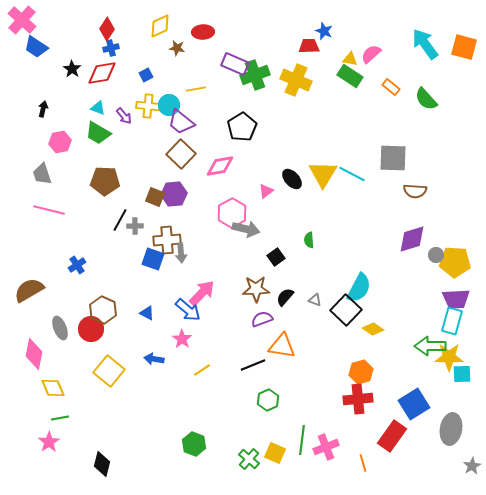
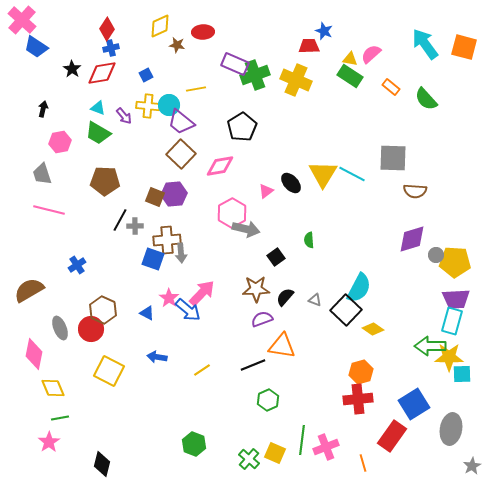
brown star at (177, 48): moved 3 px up
black ellipse at (292, 179): moved 1 px left, 4 px down
pink star at (182, 339): moved 13 px left, 41 px up
blue arrow at (154, 359): moved 3 px right, 2 px up
yellow square at (109, 371): rotated 12 degrees counterclockwise
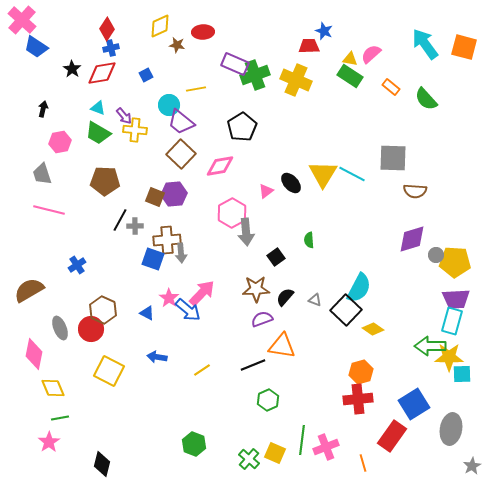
yellow cross at (148, 106): moved 13 px left, 24 px down
gray arrow at (246, 229): moved 3 px down; rotated 72 degrees clockwise
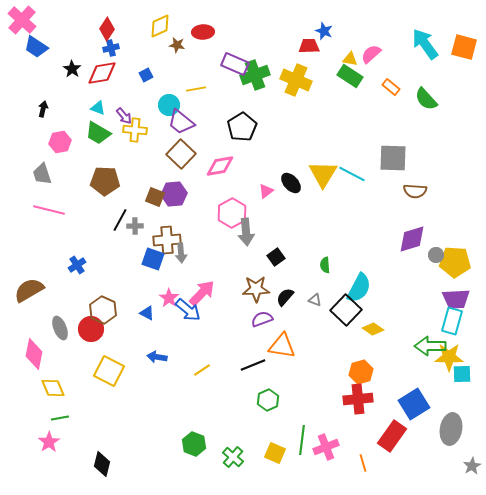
green semicircle at (309, 240): moved 16 px right, 25 px down
green cross at (249, 459): moved 16 px left, 2 px up
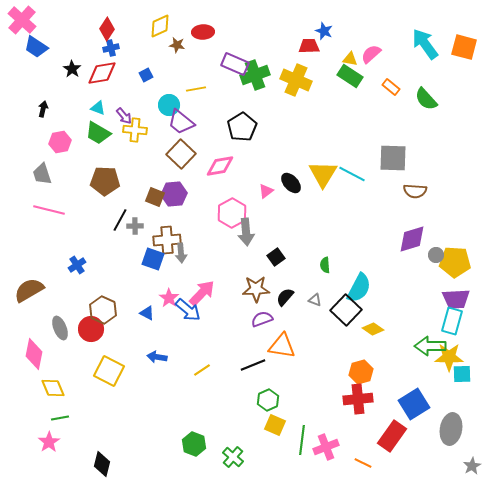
yellow square at (275, 453): moved 28 px up
orange line at (363, 463): rotated 48 degrees counterclockwise
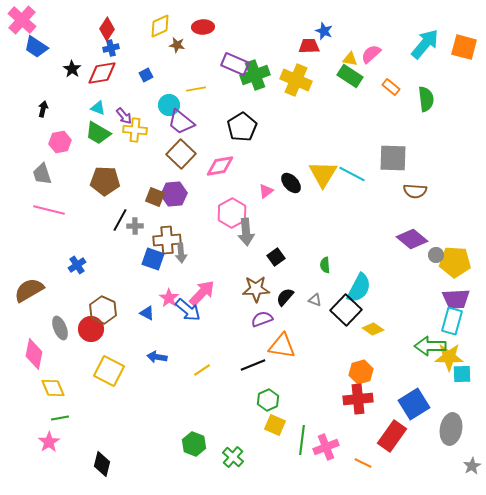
red ellipse at (203, 32): moved 5 px up
cyan arrow at (425, 44): rotated 76 degrees clockwise
green semicircle at (426, 99): rotated 145 degrees counterclockwise
purple diamond at (412, 239): rotated 56 degrees clockwise
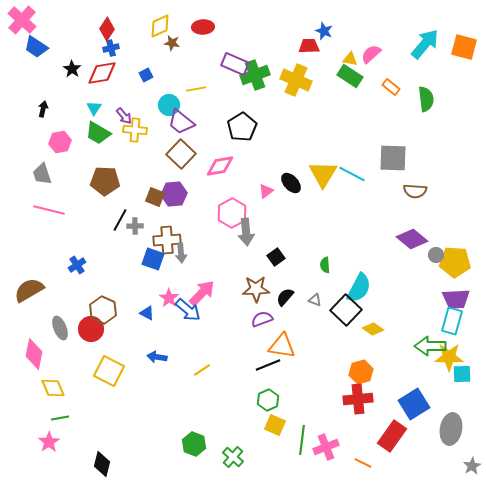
brown star at (177, 45): moved 5 px left, 2 px up
cyan triangle at (98, 108): moved 4 px left; rotated 42 degrees clockwise
black line at (253, 365): moved 15 px right
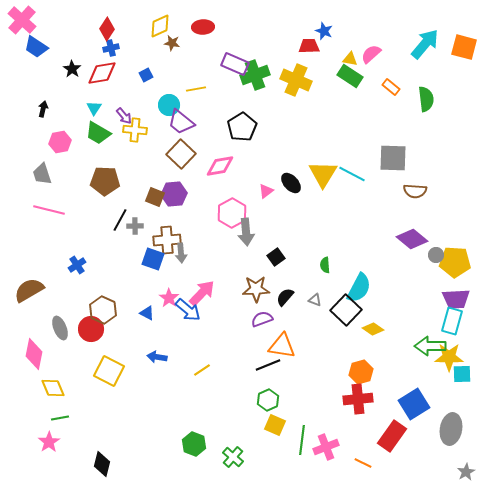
gray star at (472, 466): moved 6 px left, 6 px down
